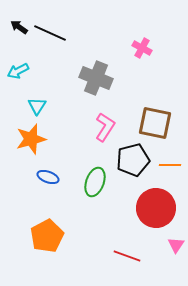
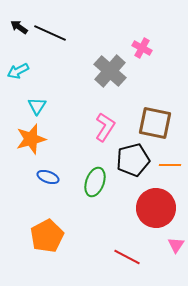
gray cross: moved 14 px right, 7 px up; rotated 20 degrees clockwise
red line: moved 1 px down; rotated 8 degrees clockwise
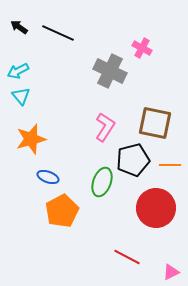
black line: moved 8 px right
gray cross: rotated 16 degrees counterclockwise
cyan triangle: moved 16 px left, 10 px up; rotated 12 degrees counterclockwise
green ellipse: moved 7 px right
orange pentagon: moved 15 px right, 25 px up
pink triangle: moved 5 px left, 27 px down; rotated 30 degrees clockwise
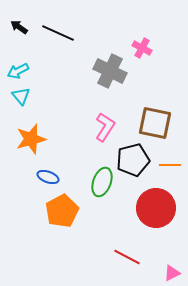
pink triangle: moved 1 px right, 1 px down
